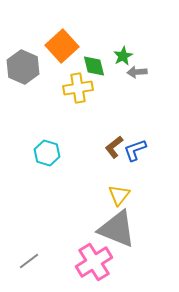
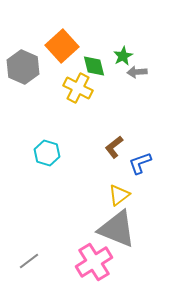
yellow cross: rotated 36 degrees clockwise
blue L-shape: moved 5 px right, 13 px down
yellow triangle: rotated 15 degrees clockwise
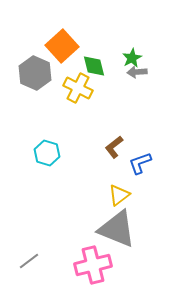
green star: moved 9 px right, 2 px down
gray hexagon: moved 12 px right, 6 px down
pink cross: moved 1 px left, 3 px down; rotated 18 degrees clockwise
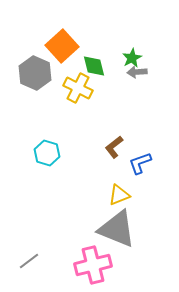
yellow triangle: rotated 15 degrees clockwise
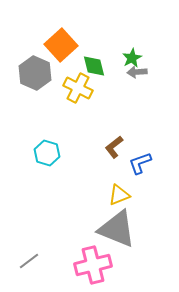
orange square: moved 1 px left, 1 px up
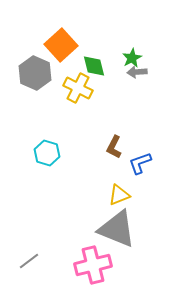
brown L-shape: rotated 25 degrees counterclockwise
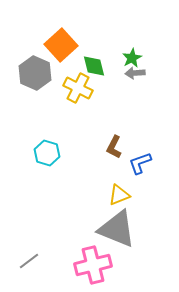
gray arrow: moved 2 px left, 1 px down
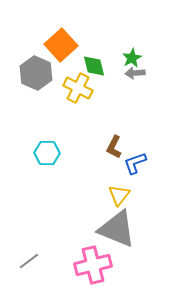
gray hexagon: moved 1 px right
cyan hexagon: rotated 15 degrees counterclockwise
blue L-shape: moved 5 px left
yellow triangle: rotated 30 degrees counterclockwise
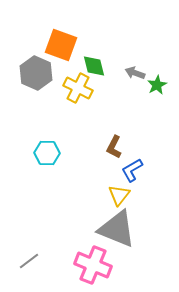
orange square: rotated 28 degrees counterclockwise
green star: moved 25 px right, 27 px down
gray arrow: rotated 24 degrees clockwise
blue L-shape: moved 3 px left, 7 px down; rotated 10 degrees counterclockwise
pink cross: rotated 36 degrees clockwise
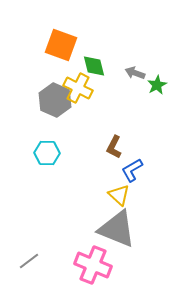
gray hexagon: moved 19 px right, 27 px down
yellow triangle: rotated 25 degrees counterclockwise
